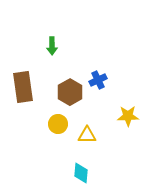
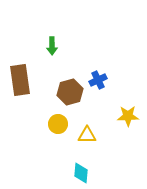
brown rectangle: moved 3 px left, 7 px up
brown hexagon: rotated 15 degrees clockwise
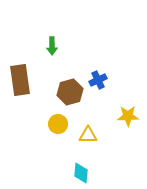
yellow triangle: moved 1 px right
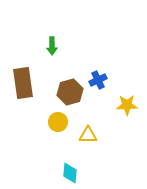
brown rectangle: moved 3 px right, 3 px down
yellow star: moved 1 px left, 11 px up
yellow circle: moved 2 px up
cyan diamond: moved 11 px left
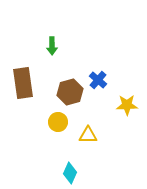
blue cross: rotated 24 degrees counterclockwise
cyan diamond: rotated 20 degrees clockwise
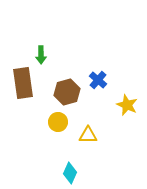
green arrow: moved 11 px left, 9 px down
brown hexagon: moved 3 px left
yellow star: rotated 25 degrees clockwise
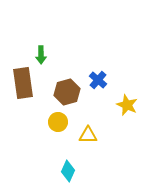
cyan diamond: moved 2 px left, 2 px up
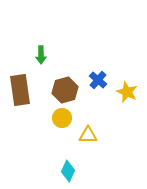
brown rectangle: moved 3 px left, 7 px down
brown hexagon: moved 2 px left, 2 px up
yellow star: moved 13 px up
yellow circle: moved 4 px right, 4 px up
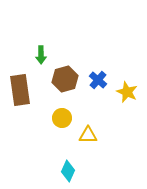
brown hexagon: moved 11 px up
